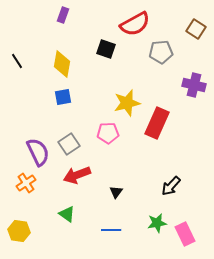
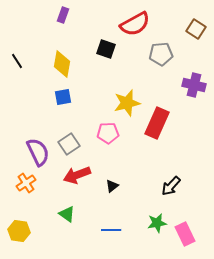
gray pentagon: moved 2 px down
black triangle: moved 4 px left, 6 px up; rotated 16 degrees clockwise
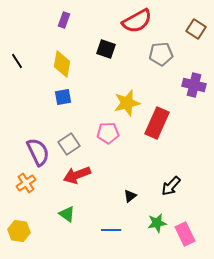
purple rectangle: moved 1 px right, 5 px down
red semicircle: moved 2 px right, 3 px up
black triangle: moved 18 px right, 10 px down
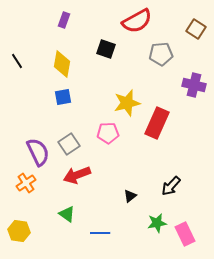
blue line: moved 11 px left, 3 px down
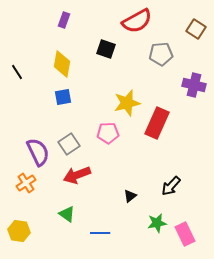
black line: moved 11 px down
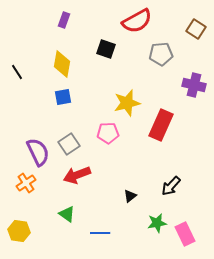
red rectangle: moved 4 px right, 2 px down
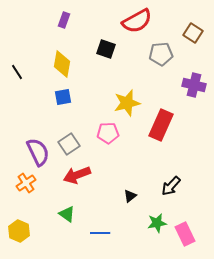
brown square: moved 3 px left, 4 px down
yellow hexagon: rotated 15 degrees clockwise
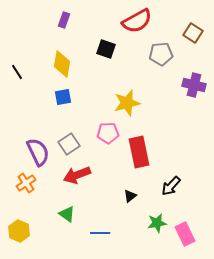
red rectangle: moved 22 px left, 27 px down; rotated 36 degrees counterclockwise
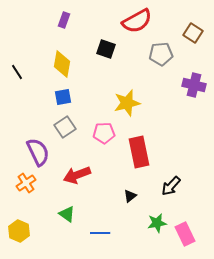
pink pentagon: moved 4 px left
gray square: moved 4 px left, 17 px up
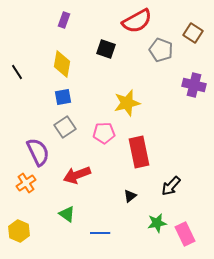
gray pentagon: moved 4 px up; rotated 25 degrees clockwise
